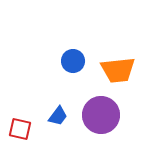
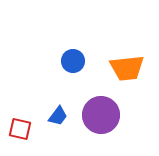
orange trapezoid: moved 9 px right, 2 px up
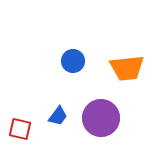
purple circle: moved 3 px down
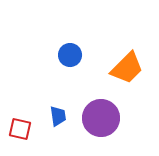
blue circle: moved 3 px left, 6 px up
orange trapezoid: rotated 39 degrees counterclockwise
blue trapezoid: rotated 45 degrees counterclockwise
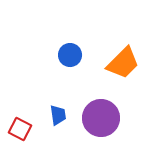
orange trapezoid: moved 4 px left, 5 px up
blue trapezoid: moved 1 px up
red square: rotated 15 degrees clockwise
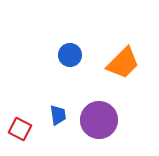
purple circle: moved 2 px left, 2 px down
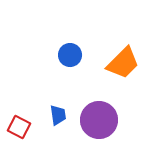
red square: moved 1 px left, 2 px up
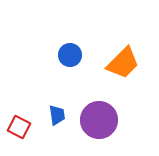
blue trapezoid: moved 1 px left
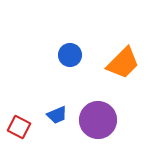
blue trapezoid: rotated 75 degrees clockwise
purple circle: moved 1 px left
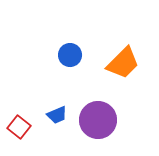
red square: rotated 10 degrees clockwise
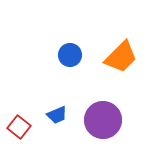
orange trapezoid: moved 2 px left, 6 px up
purple circle: moved 5 px right
